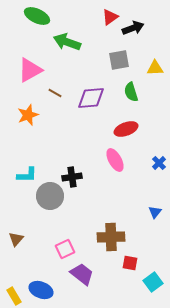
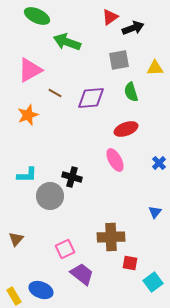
black cross: rotated 24 degrees clockwise
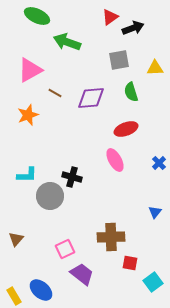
blue ellipse: rotated 20 degrees clockwise
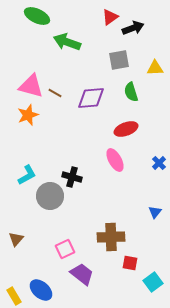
pink triangle: moved 1 px right, 16 px down; rotated 44 degrees clockwise
cyan L-shape: rotated 30 degrees counterclockwise
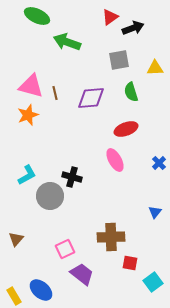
brown line: rotated 48 degrees clockwise
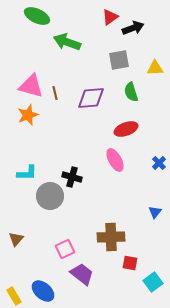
cyan L-shape: moved 2 px up; rotated 30 degrees clockwise
blue ellipse: moved 2 px right, 1 px down
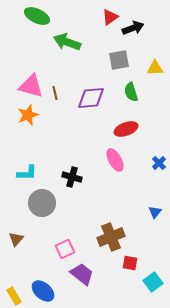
gray circle: moved 8 px left, 7 px down
brown cross: rotated 20 degrees counterclockwise
